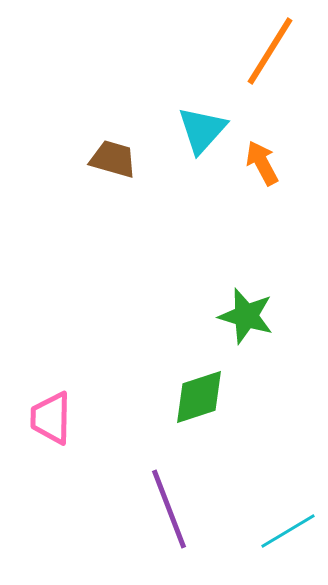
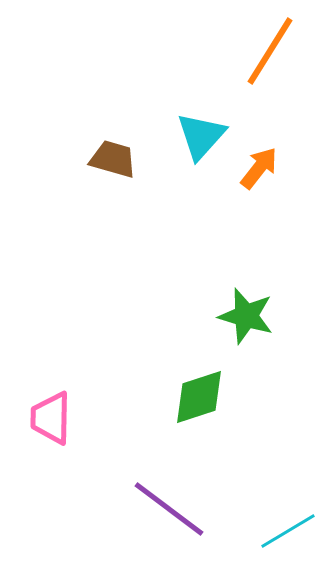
cyan triangle: moved 1 px left, 6 px down
orange arrow: moved 3 px left, 5 px down; rotated 66 degrees clockwise
purple line: rotated 32 degrees counterclockwise
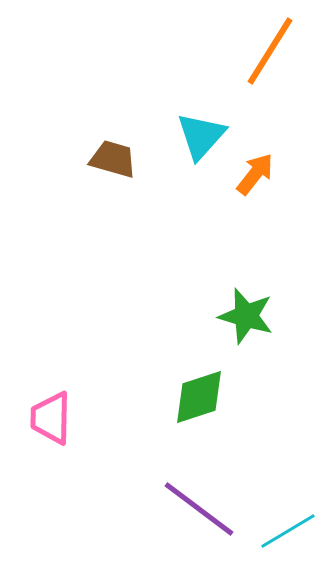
orange arrow: moved 4 px left, 6 px down
purple line: moved 30 px right
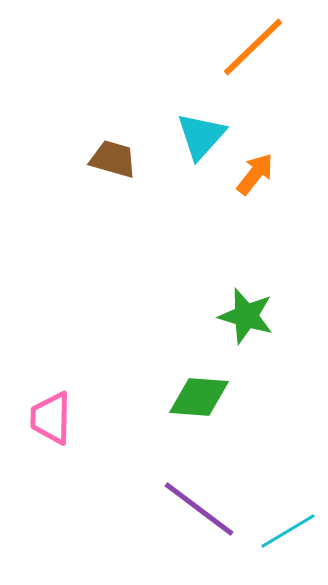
orange line: moved 17 px left, 4 px up; rotated 14 degrees clockwise
green diamond: rotated 22 degrees clockwise
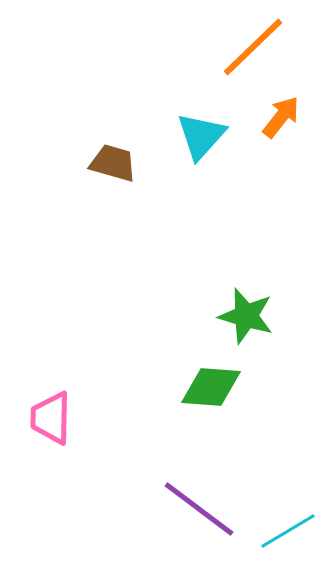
brown trapezoid: moved 4 px down
orange arrow: moved 26 px right, 57 px up
green diamond: moved 12 px right, 10 px up
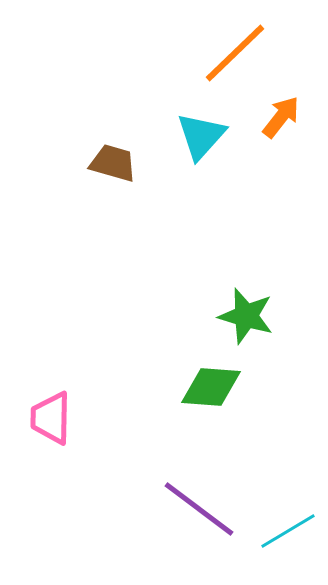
orange line: moved 18 px left, 6 px down
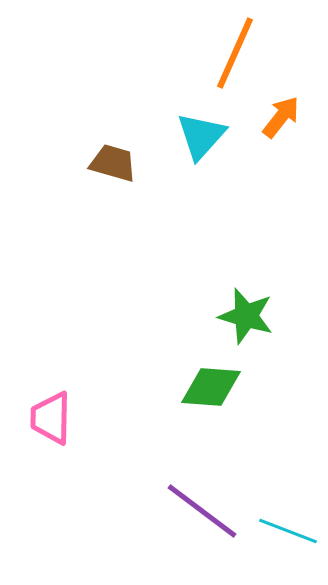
orange line: rotated 22 degrees counterclockwise
purple line: moved 3 px right, 2 px down
cyan line: rotated 52 degrees clockwise
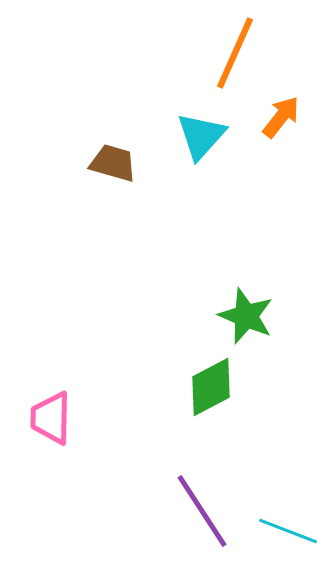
green star: rotated 6 degrees clockwise
green diamond: rotated 32 degrees counterclockwise
purple line: rotated 20 degrees clockwise
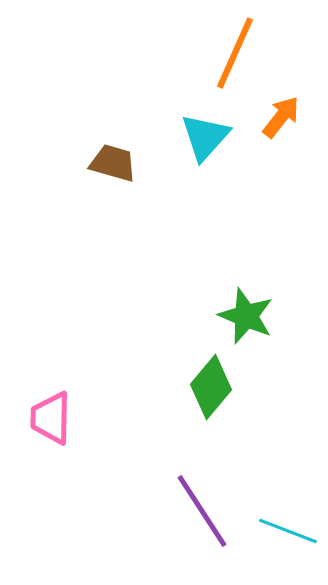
cyan triangle: moved 4 px right, 1 px down
green diamond: rotated 22 degrees counterclockwise
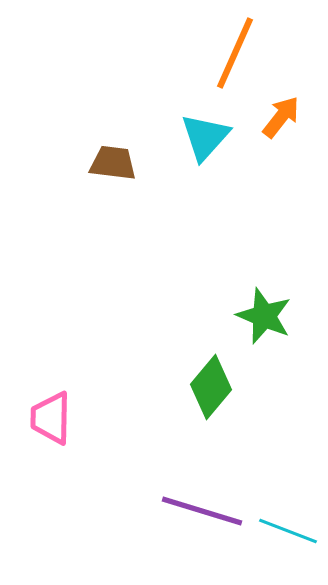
brown trapezoid: rotated 9 degrees counterclockwise
green star: moved 18 px right
purple line: rotated 40 degrees counterclockwise
